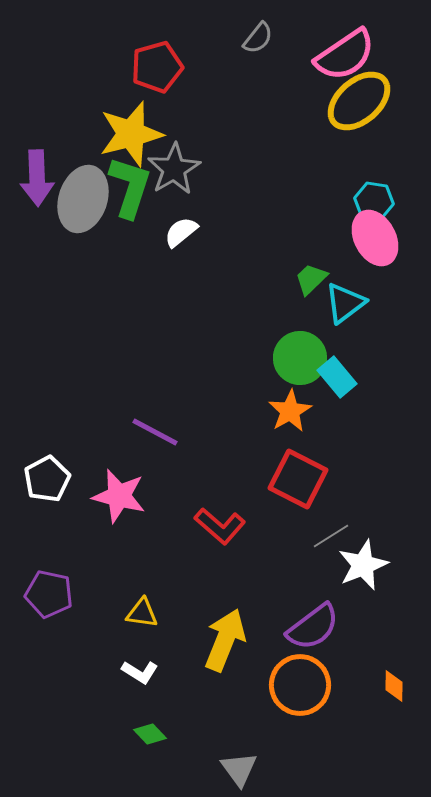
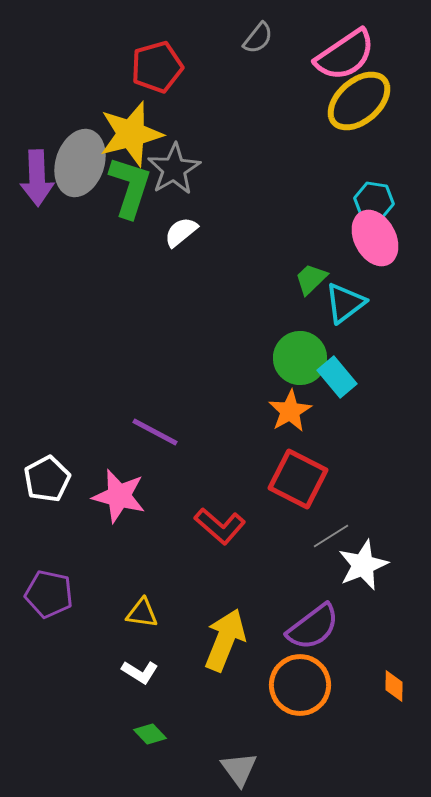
gray ellipse: moved 3 px left, 36 px up
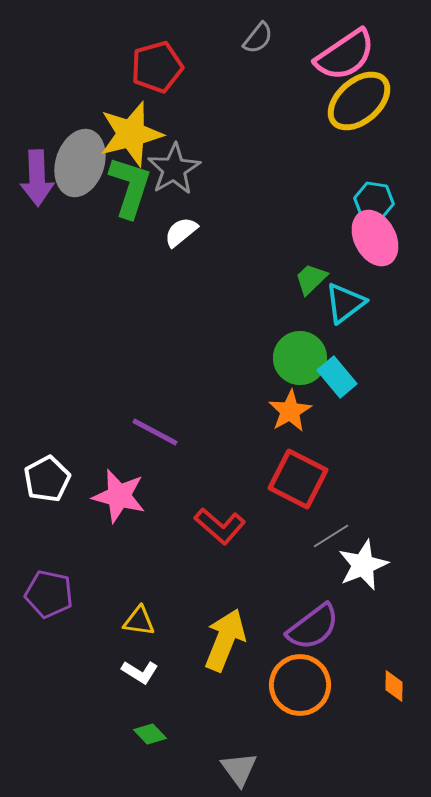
yellow triangle: moved 3 px left, 8 px down
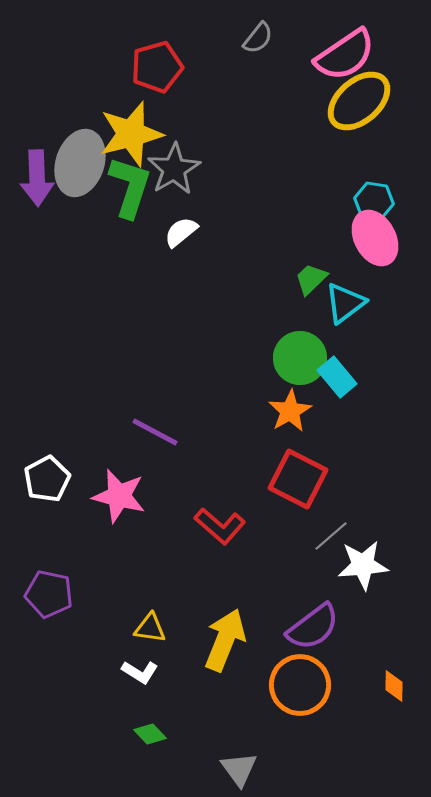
gray line: rotated 9 degrees counterclockwise
white star: rotated 18 degrees clockwise
yellow triangle: moved 11 px right, 7 px down
